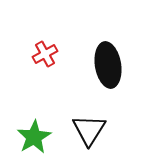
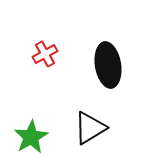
black triangle: moved 1 px right, 2 px up; rotated 27 degrees clockwise
green star: moved 3 px left
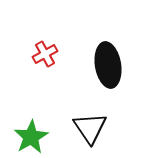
black triangle: rotated 33 degrees counterclockwise
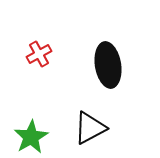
red cross: moved 6 px left
black triangle: rotated 36 degrees clockwise
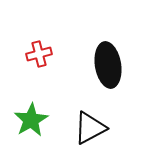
red cross: rotated 15 degrees clockwise
green star: moved 17 px up
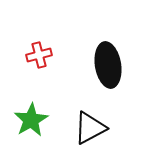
red cross: moved 1 px down
